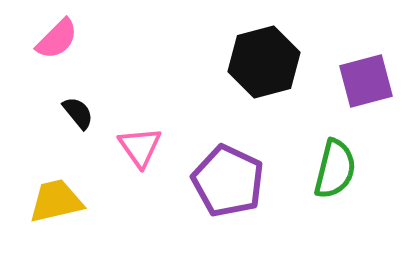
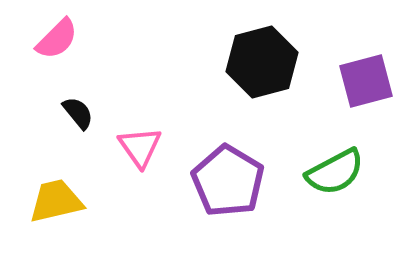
black hexagon: moved 2 px left
green semicircle: moved 3 px down; rotated 48 degrees clockwise
purple pentagon: rotated 6 degrees clockwise
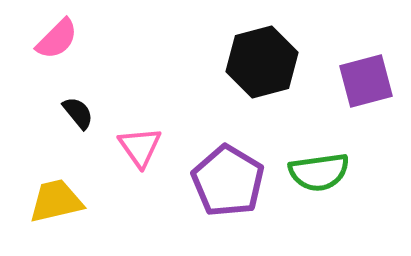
green semicircle: moved 16 px left; rotated 20 degrees clockwise
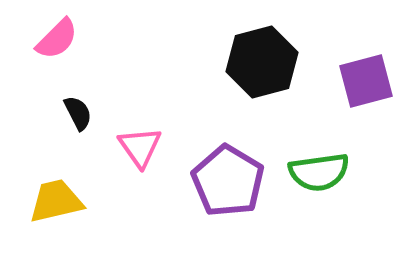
black semicircle: rotated 12 degrees clockwise
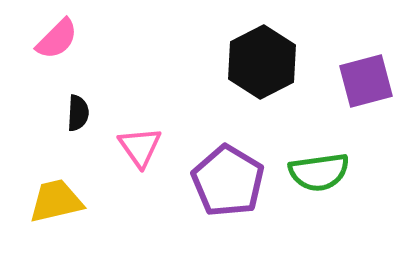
black hexagon: rotated 12 degrees counterclockwise
black semicircle: rotated 30 degrees clockwise
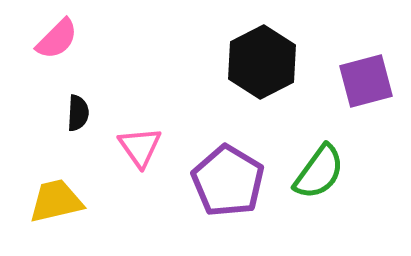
green semicircle: rotated 46 degrees counterclockwise
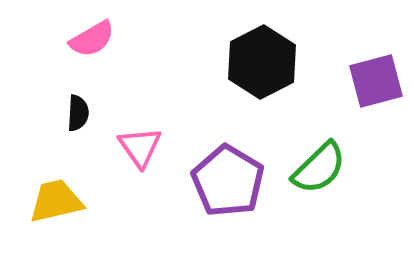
pink semicircle: moved 35 px right; rotated 15 degrees clockwise
purple square: moved 10 px right
green semicircle: moved 4 px up; rotated 10 degrees clockwise
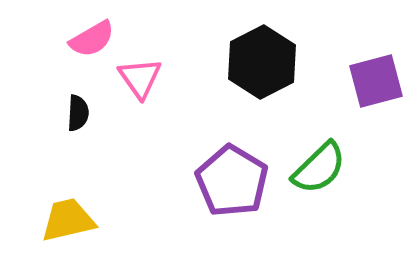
pink triangle: moved 69 px up
purple pentagon: moved 4 px right
yellow trapezoid: moved 12 px right, 19 px down
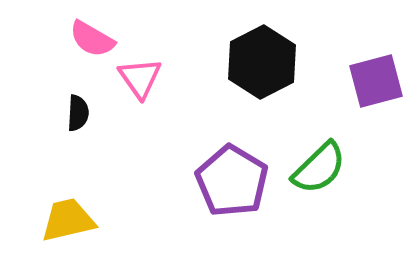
pink semicircle: rotated 60 degrees clockwise
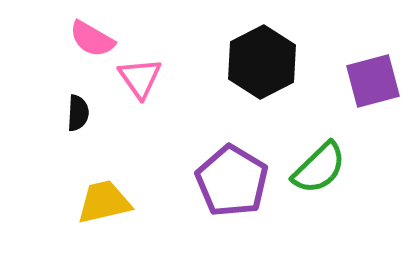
purple square: moved 3 px left
yellow trapezoid: moved 36 px right, 18 px up
